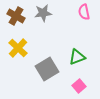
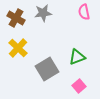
brown cross: moved 2 px down
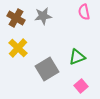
gray star: moved 3 px down
pink square: moved 2 px right
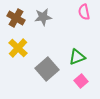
gray star: moved 1 px down
gray square: rotated 10 degrees counterclockwise
pink square: moved 5 px up
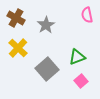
pink semicircle: moved 3 px right, 3 px down
gray star: moved 3 px right, 8 px down; rotated 24 degrees counterclockwise
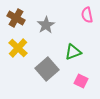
green triangle: moved 4 px left, 5 px up
pink square: rotated 24 degrees counterclockwise
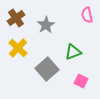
brown cross: rotated 24 degrees clockwise
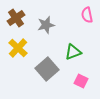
gray star: rotated 18 degrees clockwise
